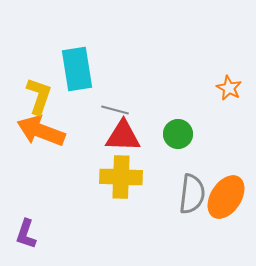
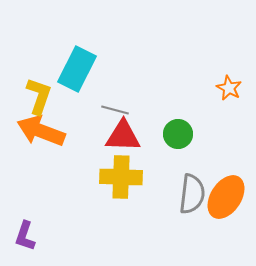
cyan rectangle: rotated 36 degrees clockwise
purple L-shape: moved 1 px left, 2 px down
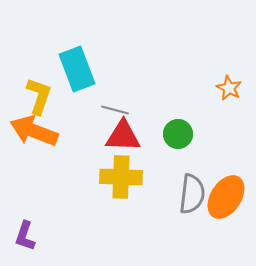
cyan rectangle: rotated 48 degrees counterclockwise
orange arrow: moved 7 px left
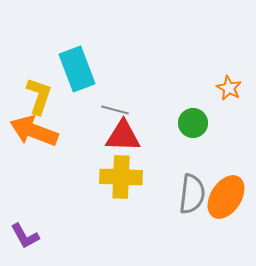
green circle: moved 15 px right, 11 px up
purple L-shape: rotated 48 degrees counterclockwise
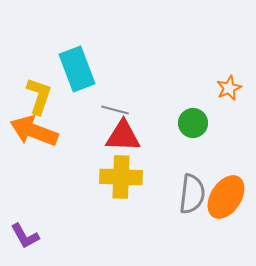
orange star: rotated 20 degrees clockwise
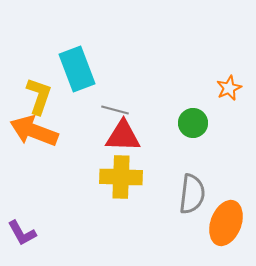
orange ellipse: moved 26 px down; rotated 12 degrees counterclockwise
purple L-shape: moved 3 px left, 3 px up
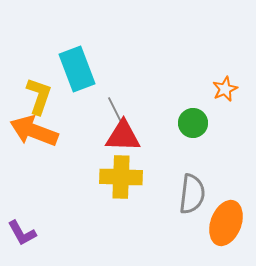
orange star: moved 4 px left, 1 px down
gray line: rotated 48 degrees clockwise
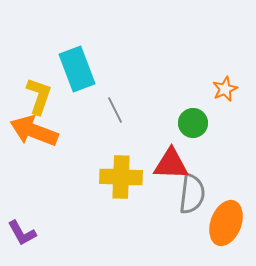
red triangle: moved 48 px right, 28 px down
